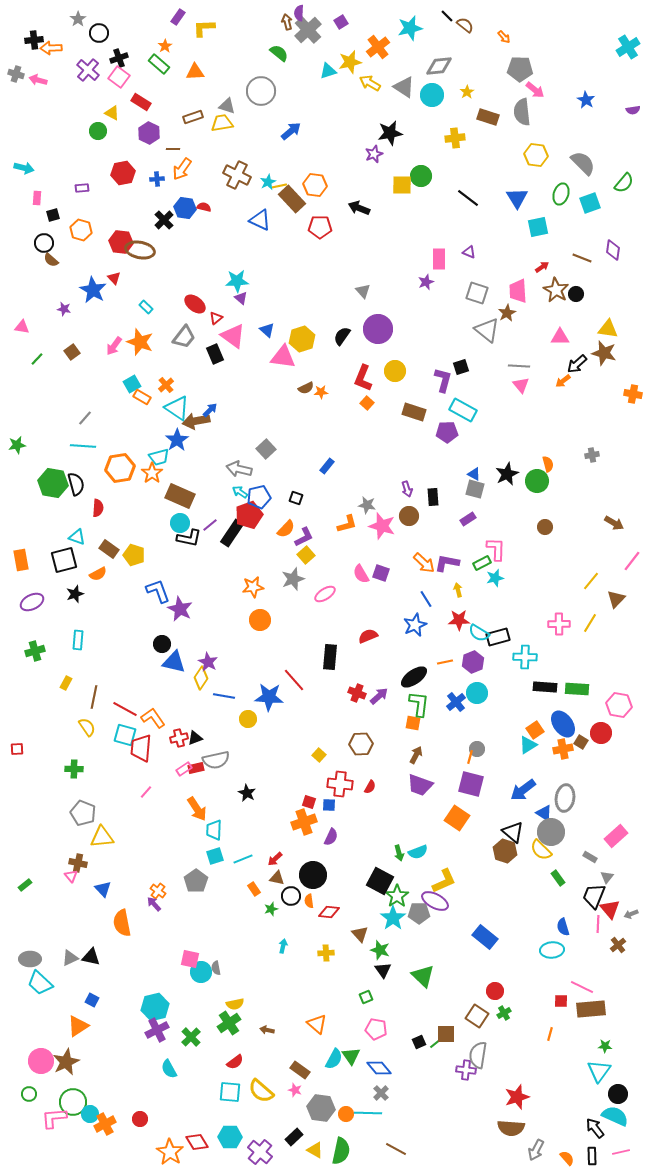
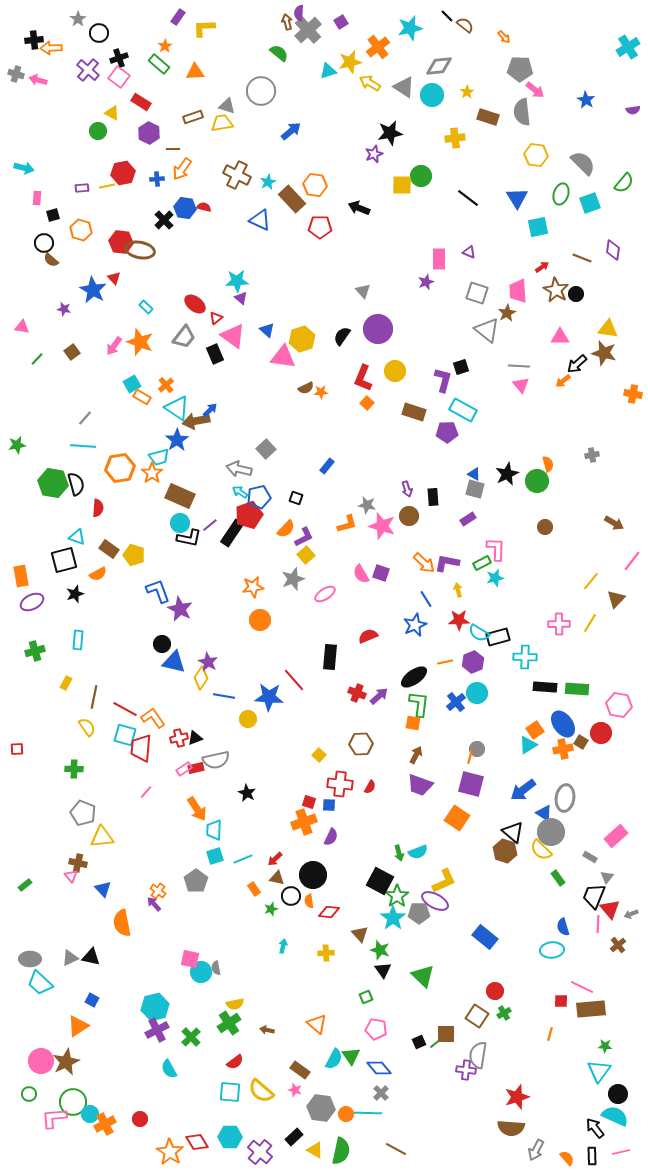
yellow line at (279, 186): moved 172 px left
orange rectangle at (21, 560): moved 16 px down
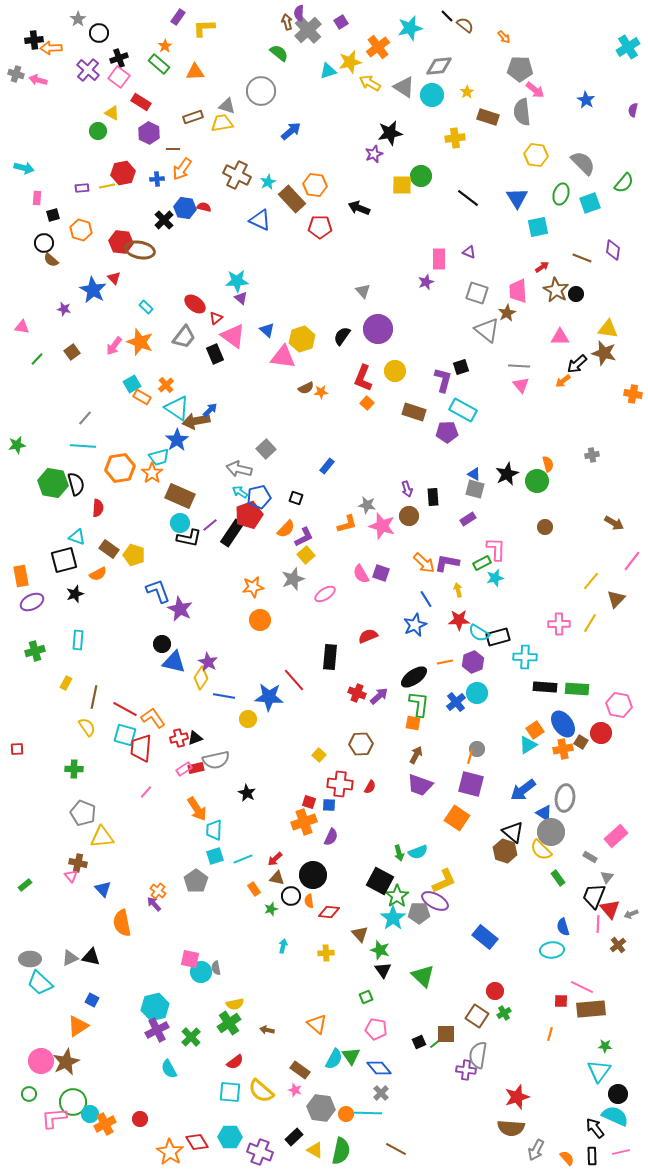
purple semicircle at (633, 110): rotated 112 degrees clockwise
purple cross at (260, 1152): rotated 20 degrees counterclockwise
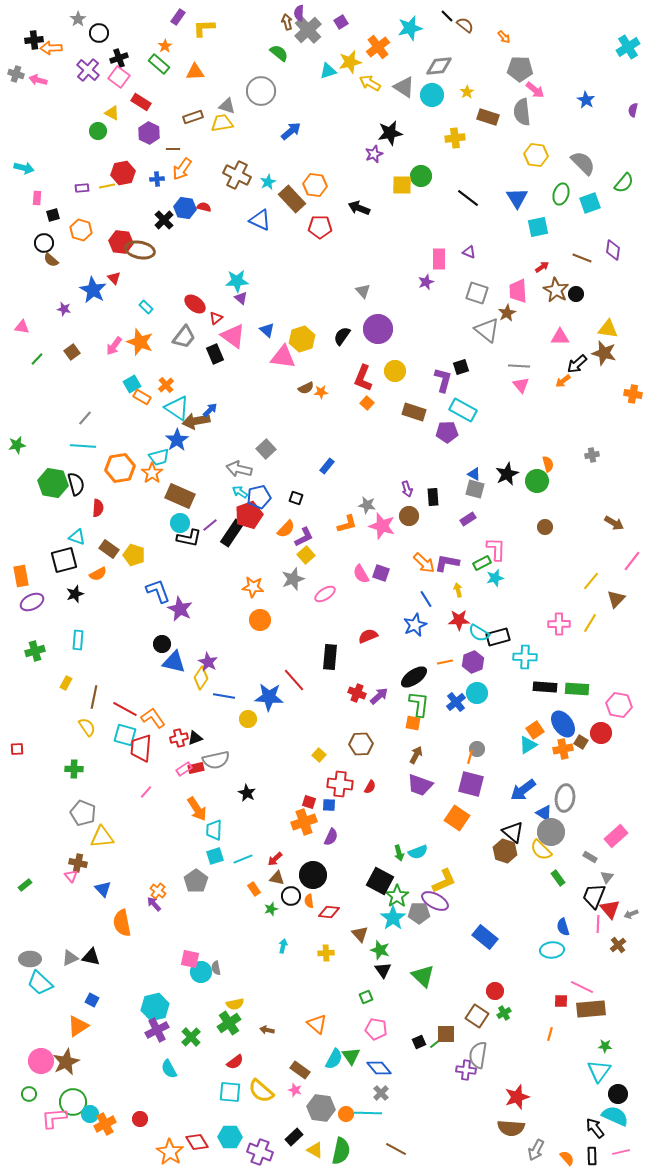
orange star at (253, 587): rotated 15 degrees clockwise
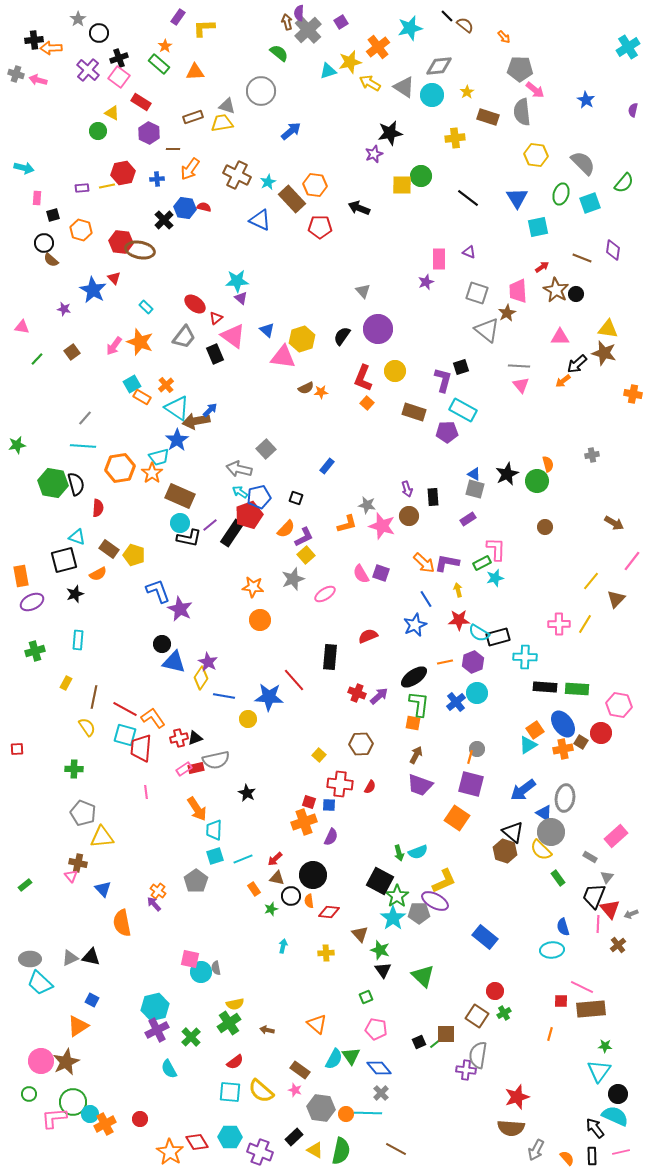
orange arrow at (182, 169): moved 8 px right
yellow line at (590, 623): moved 5 px left, 1 px down
pink line at (146, 792): rotated 48 degrees counterclockwise
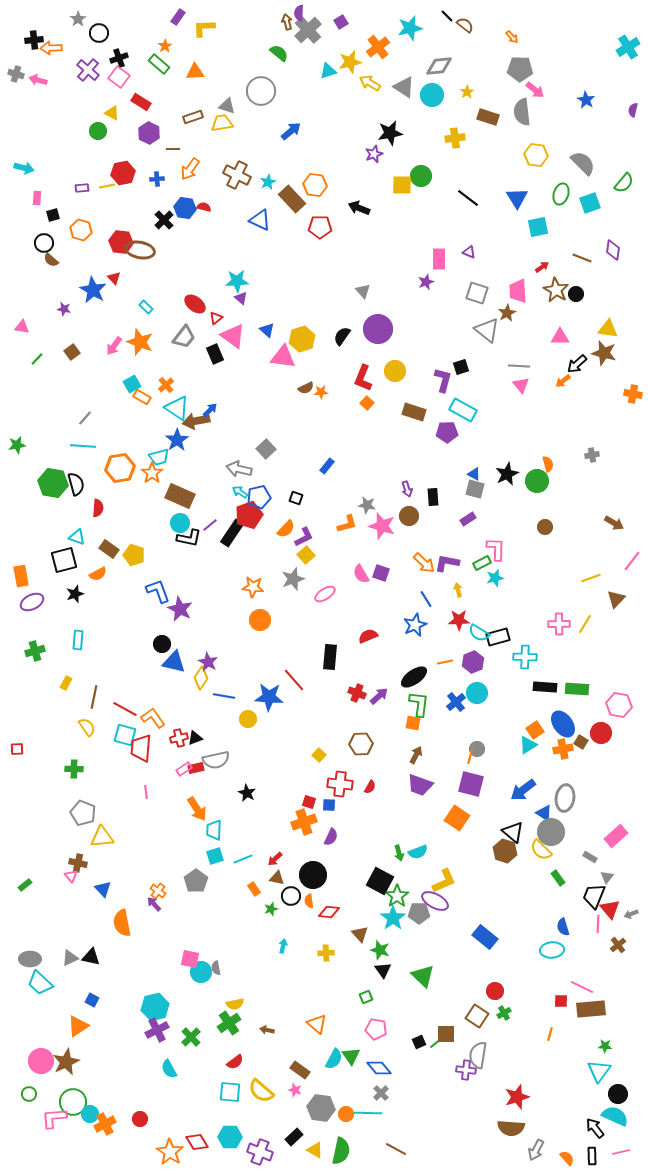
orange arrow at (504, 37): moved 8 px right
yellow line at (591, 581): moved 3 px up; rotated 30 degrees clockwise
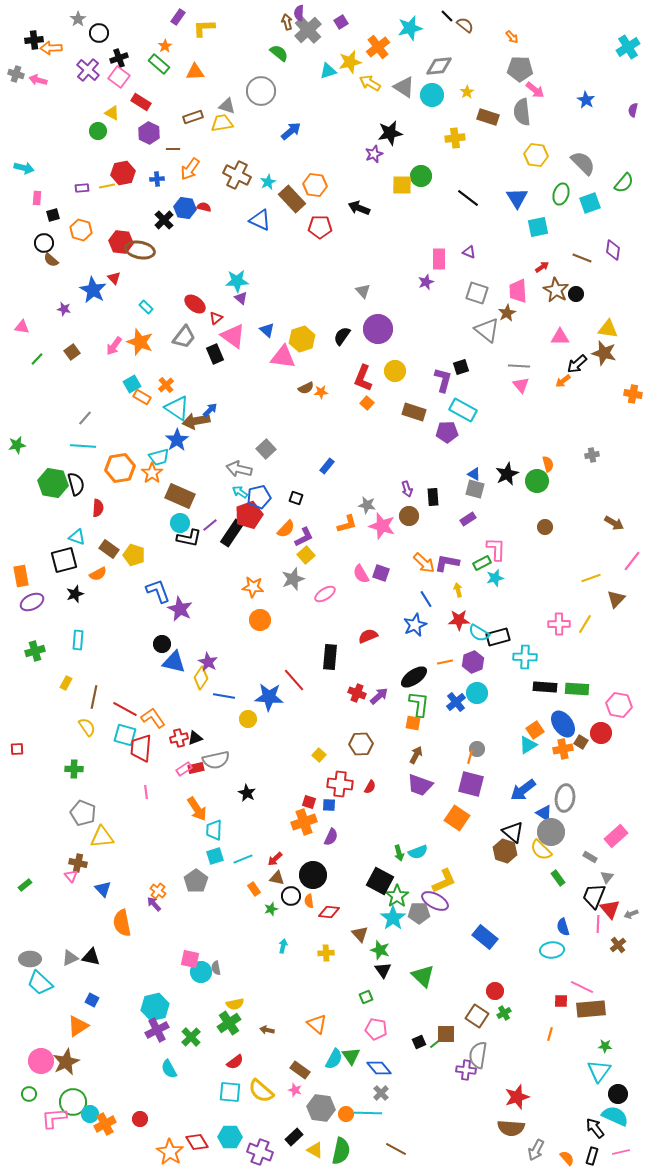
black rectangle at (592, 1156): rotated 18 degrees clockwise
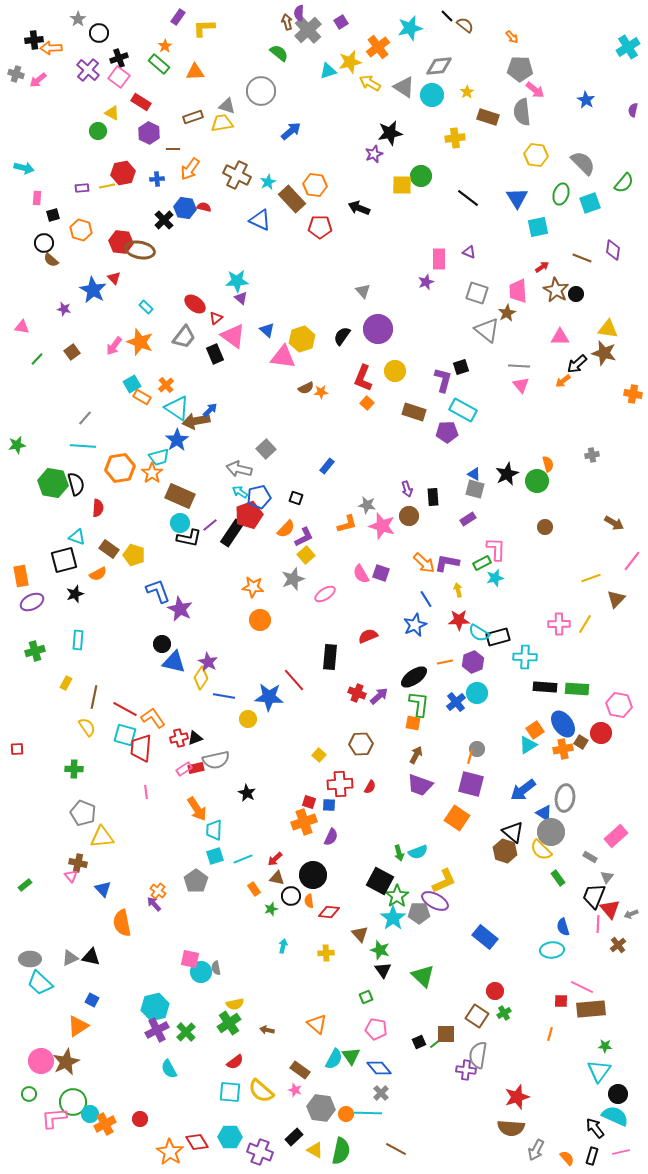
pink arrow at (38, 80): rotated 54 degrees counterclockwise
red cross at (340, 784): rotated 10 degrees counterclockwise
green cross at (191, 1037): moved 5 px left, 5 px up
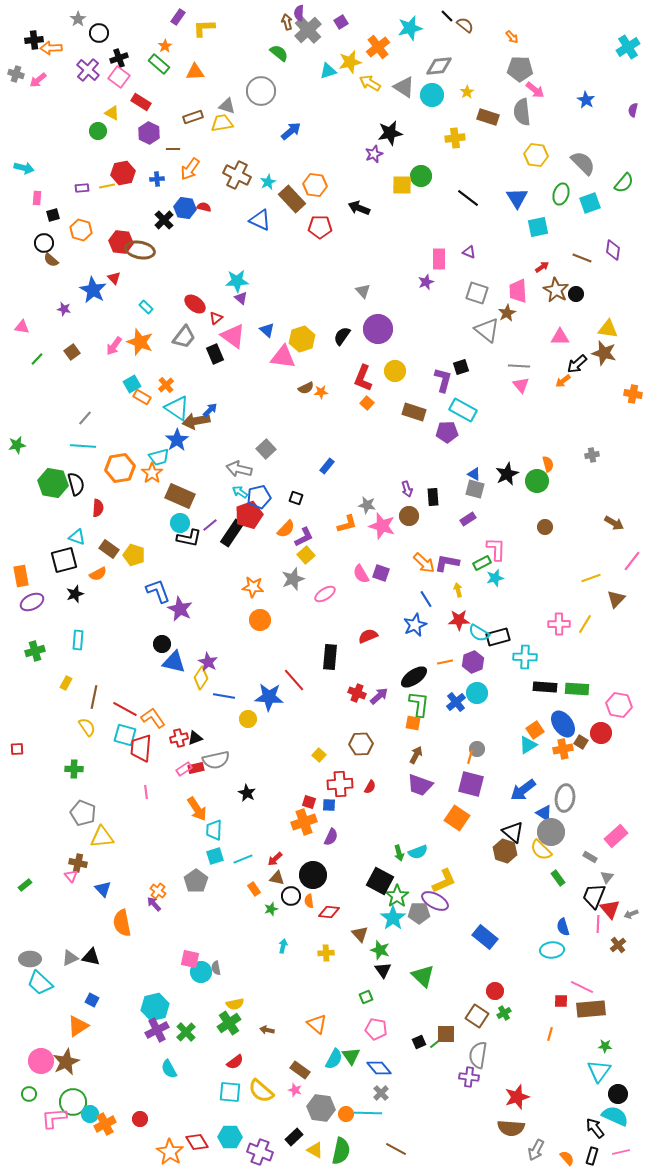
purple cross at (466, 1070): moved 3 px right, 7 px down
